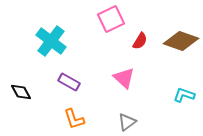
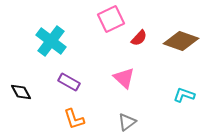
red semicircle: moved 1 px left, 3 px up; rotated 12 degrees clockwise
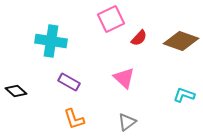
cyan cross: rotated 28 degrees counterclockwise
black diamond: moved 5 px left, 1 px up; rotated 20 degrees counterclockwise
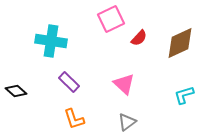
brown diamond: moved 1 px left, 2 px down; rotated 44 degrees counterclockwise
pink triangle: moved 6 px down
purple rectangle: rotated 15 degrees clockwise
cyan L-shape: rotated 35 degrees counterclockwise
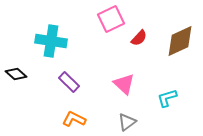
brown diamond: moved 2 px up
black diamond: moved 17 px up
cyan L-shape: moved 17 px left, 3 px down
orange L-shape: rotated 135 degrees clockwise
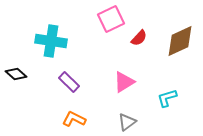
pink triangle: moved 2 px up; rotated 45 degrees clockwise
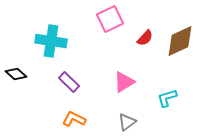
pink square: moved 1 px left
red semicircle: moved 6 px right
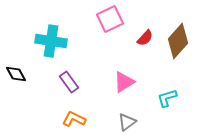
brown diamond: moved 2 px left; rotated 24 degrees counterclockwise
black diamond: rotated 20 degrees clockwise
purple rectangle: rotated 10 degrees clockwise
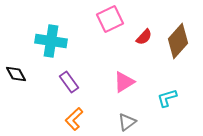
red semicircle: moved 1 px left, 1 px up
orange L-shape: rotated 70 degrees counterclockwise
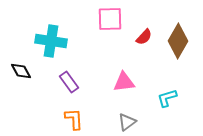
pink square: rotated 24 degrees clockwise
brown diamond: rotated 12 degrees counterclockwise
black diamond: moved 5 px right, 3 px up
pink triangle: rotated 25 degrees clockwise
orange L-shape: rotated 130 degrees clockwise
